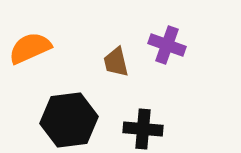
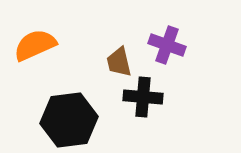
orange semicircle: moved 5 px right, 3 px up
brown trapezoid: moved 3 px right
black cross: moved 32 px up
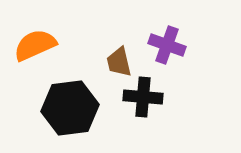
black hexagon: moved 1 px right, 12 px up
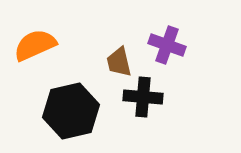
black hexagon: moved 1 px right, 3 px down; rotated 6 degrees counterclockwise
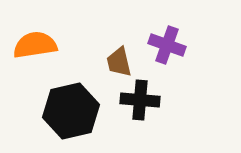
orange semicircle: rotated 15 degrees clockwise
black cross: moved 3 px left, 3 px down
